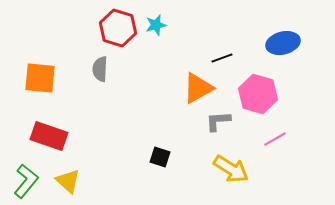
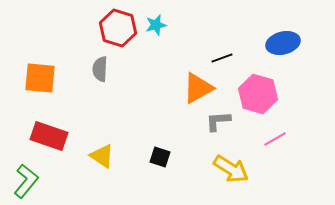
yellow triangle: moved 34 px right, 25 px up; rotated 8 degrees counterclockwise
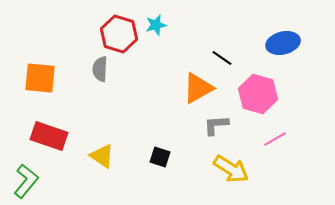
red hexagon: moved 1 px right, 6 px down
black line: rotated 55 degrees clockwise
gray L-shape: moved 2 px left, 4 px down
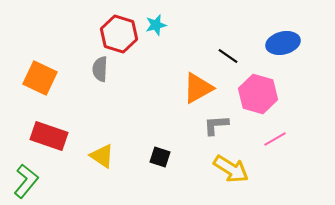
black line: moved 6 px right, 2 px up
orange square: rotated 20 degrees clockwise
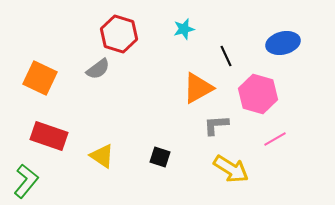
cyan star: moved 28 px right, 4 px down
black line: moved 2 px left; rotated 30 degrees clockwise
gray semicircle: moved 2 px left; rotated 130 degrees counterclockwise
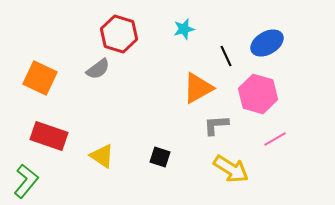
blue ellipse: moved 16 px left; rotated 16 degrees counterclockwise
